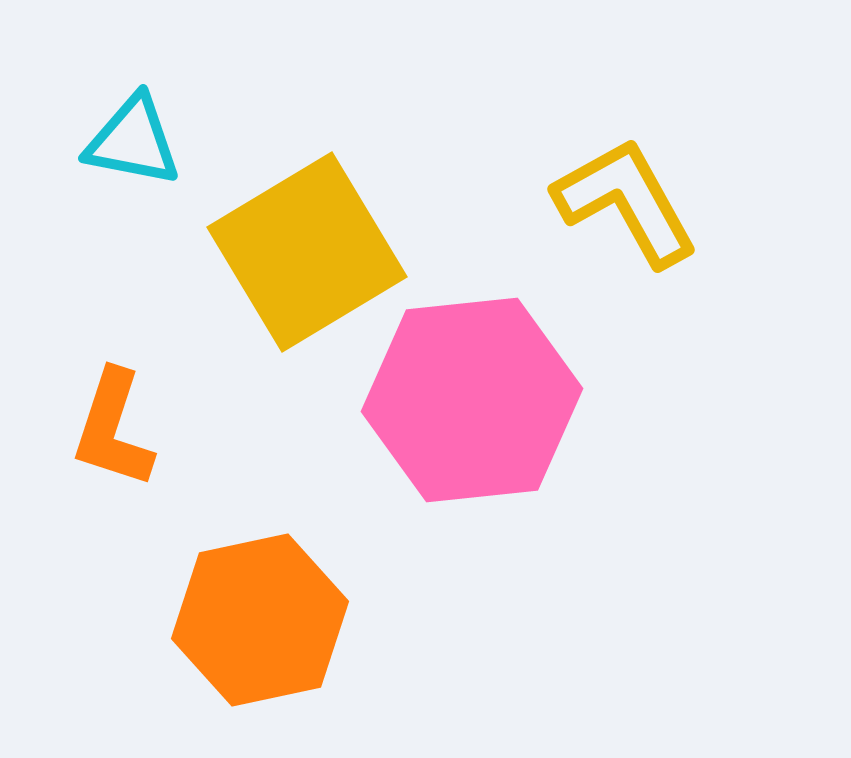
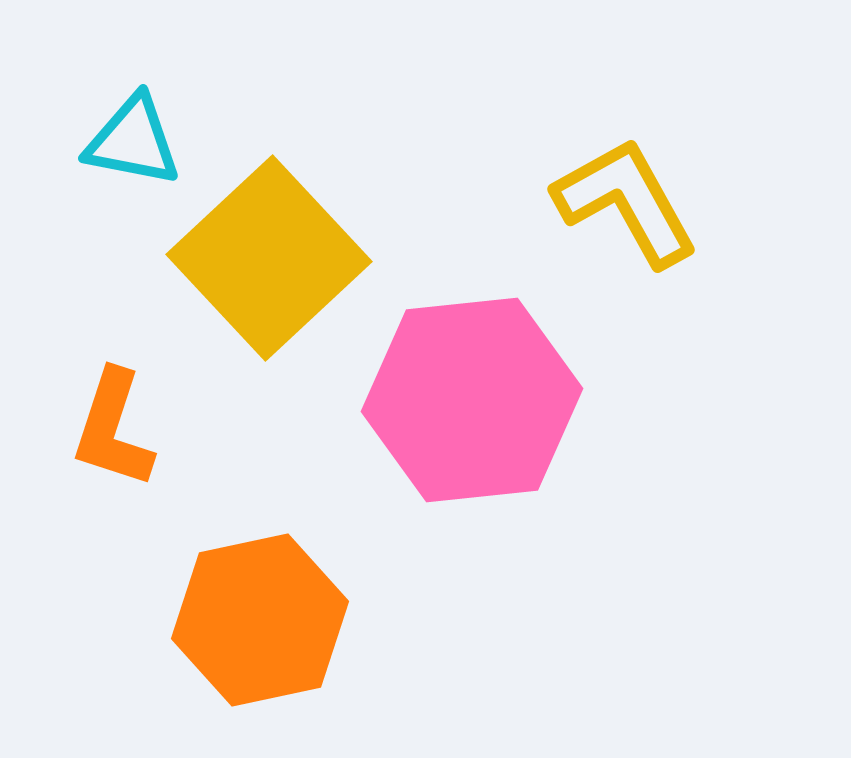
yellow square: moved 38 px left, 6 px down; rotated 12 degrees counterclockwise
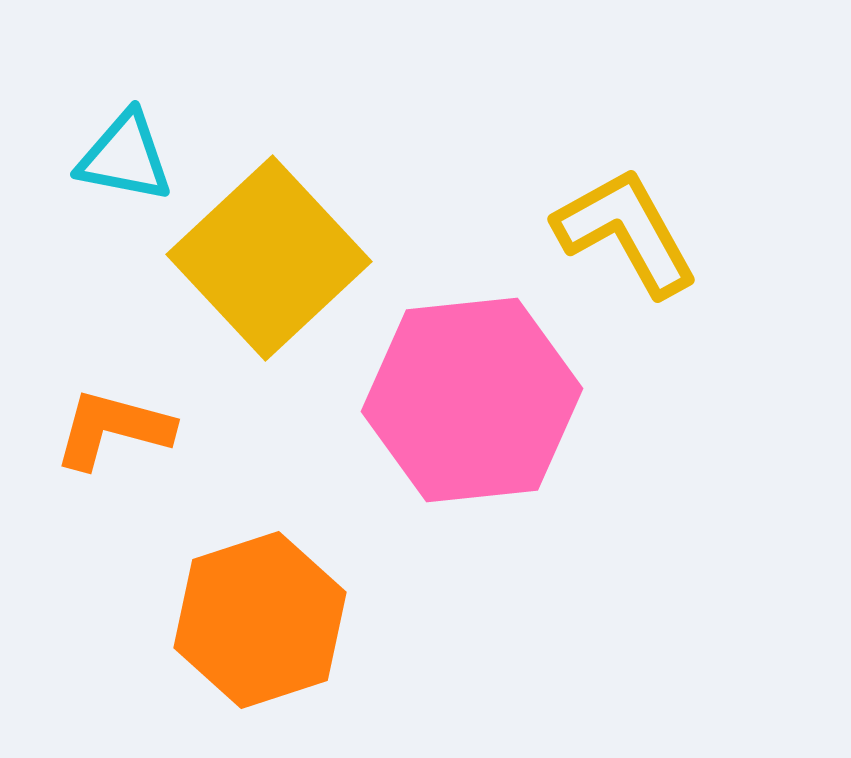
cyan triangle: moved 8 px left, 16 px down
yellow L-shape: moved 30 px down
orange L-shape: rotated 87 degrees clockwise
orange hexagon: rotated 6 degrees counterclockwise
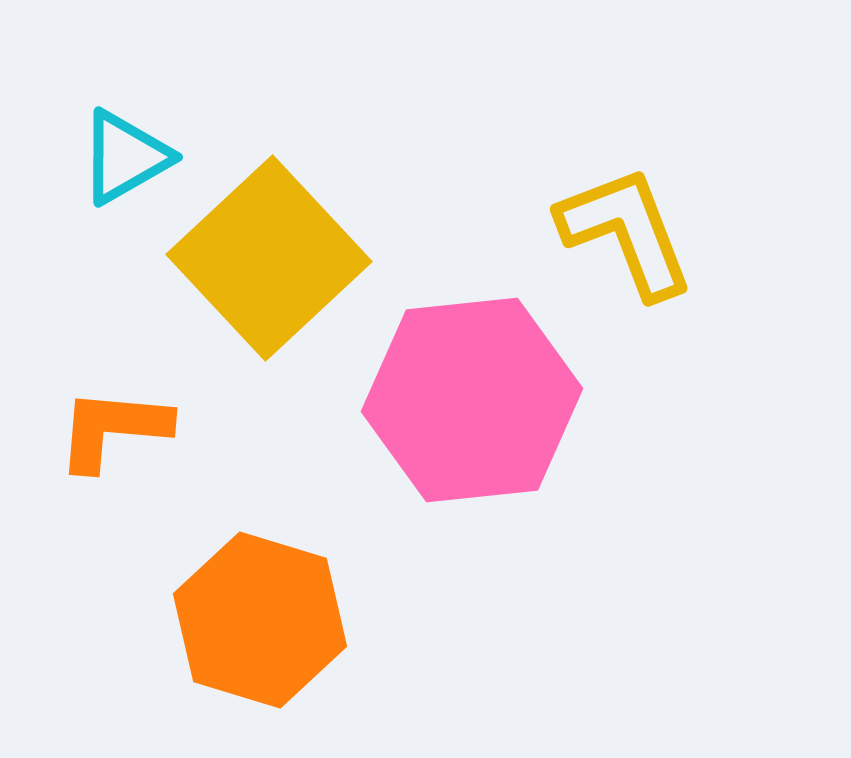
cyan triangle: rotated 41 degrees counterclockwise
yellow L-shape: rotated 8 degrees clockwise
orange L-shape: rotated 10 degrees counterclockwise
orange hexagon: rotated 25 degrees counterclockwise
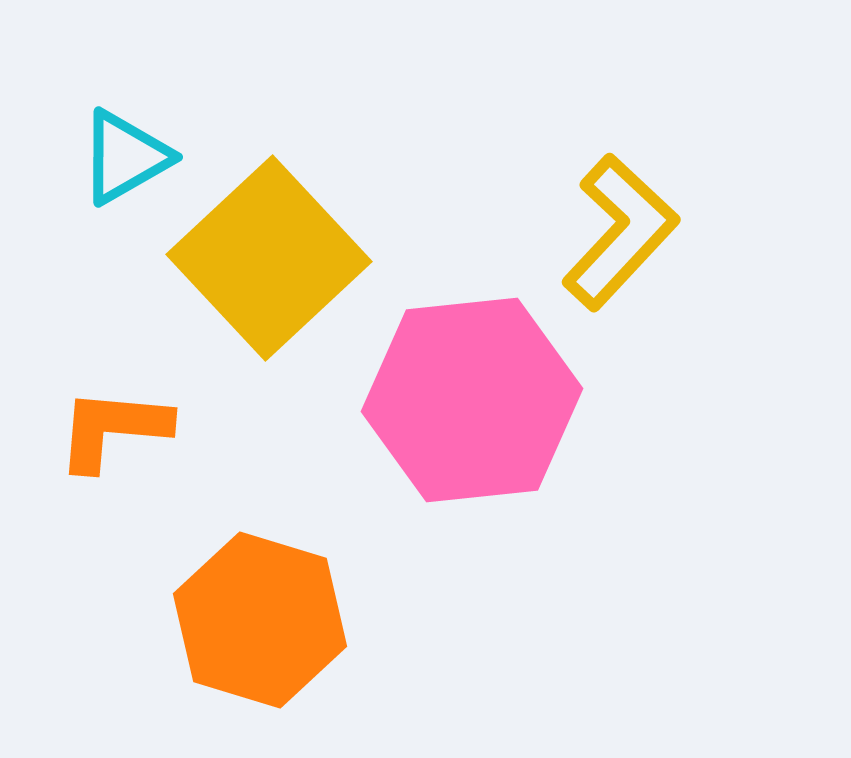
yellow L-shape: moved 6 px left; rotated 64 degrees clockwise
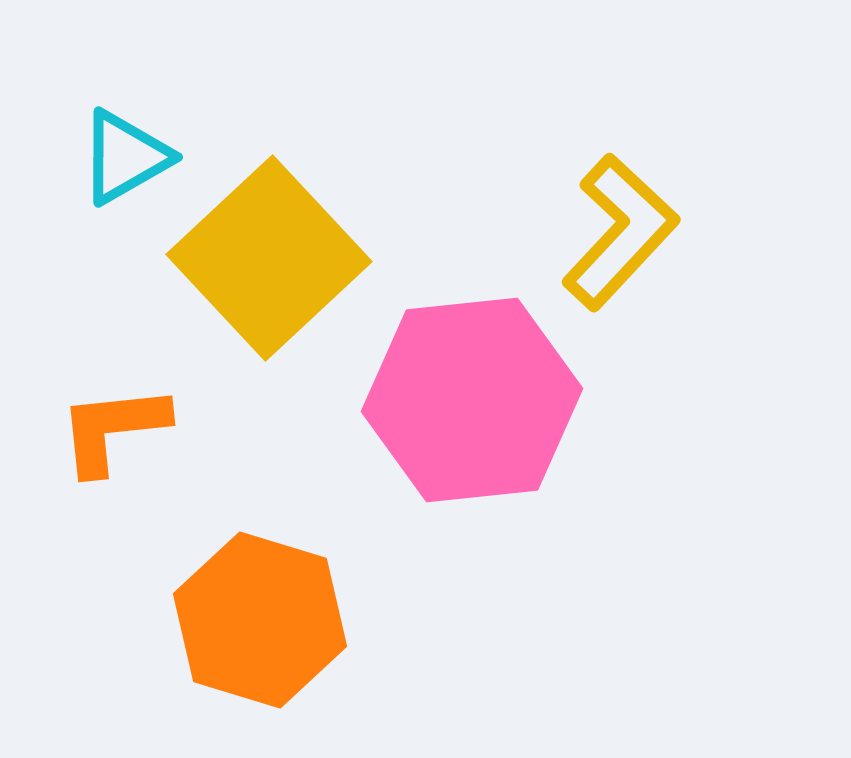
orange L-shape: rotated 11 degrees counterclockwise
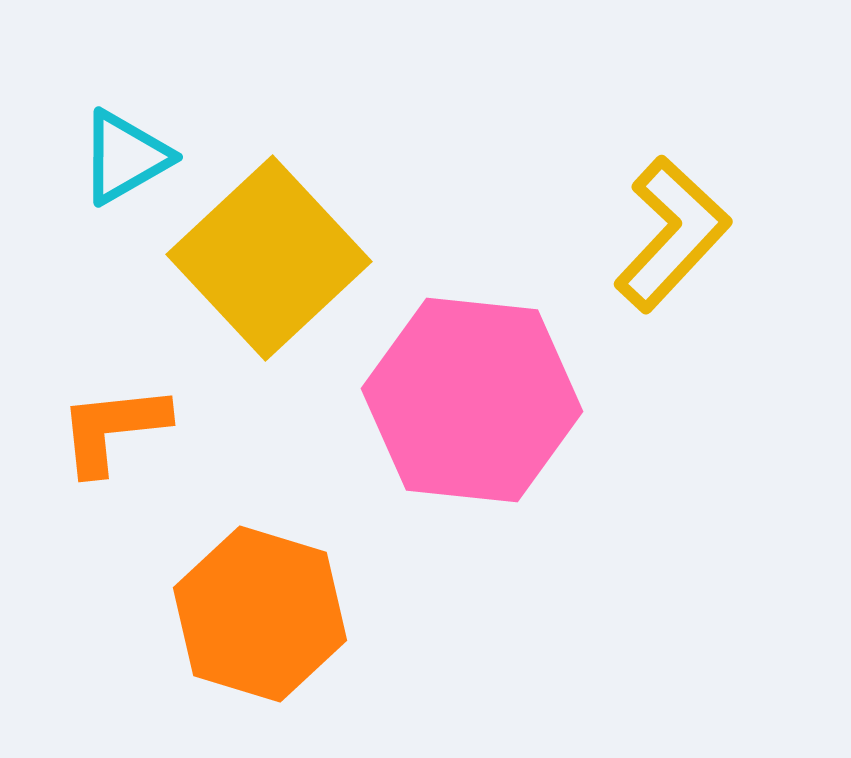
yellow L-shape: moved 52 px right, 2 px down
pink hexagon: rotated 12 degrees clockwise
orange hexagon: moved 6 px up
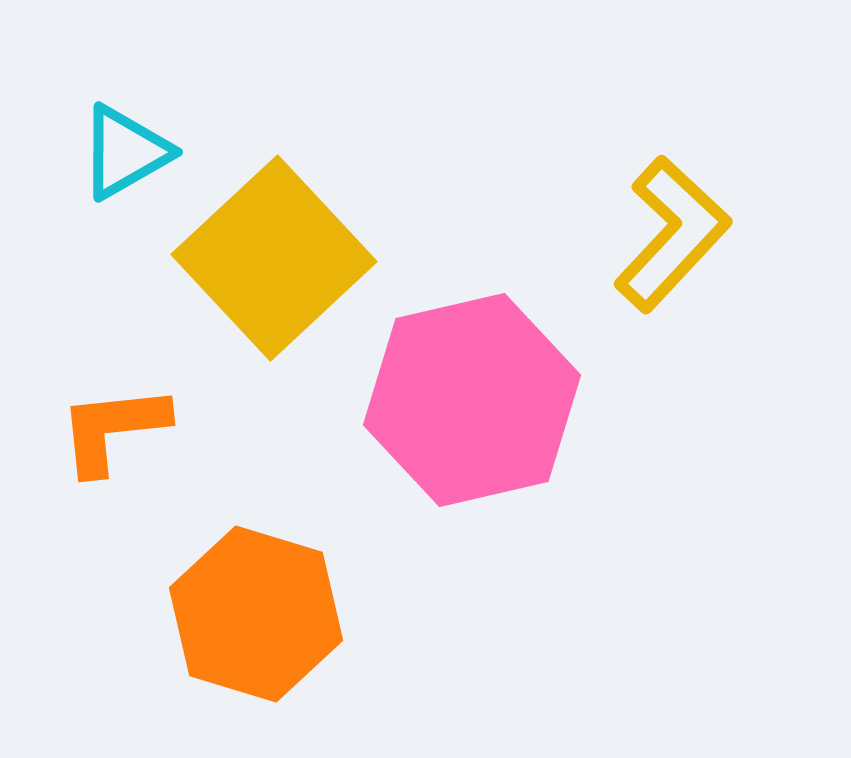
cyan triangle: moved 5 px up
yellow square: moved 5 px right
pink hexagon: rotated 19 degrees counterclockwise
orange hexagon: moved 4 px left
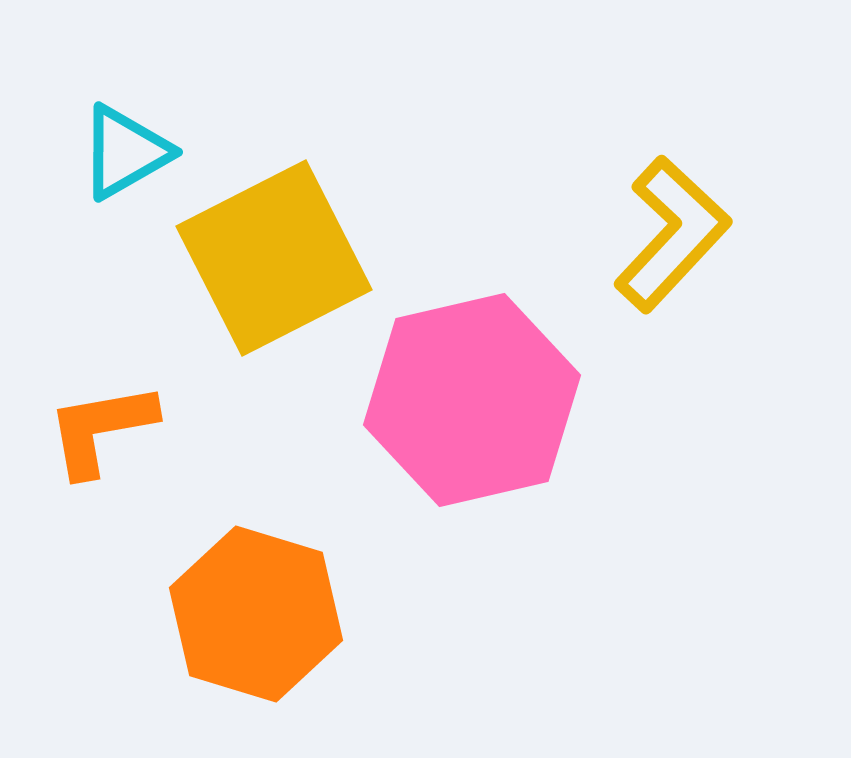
yellow square: rotated 16 degrees clockwise
orange L-shape: moved 12 px left; rotated 4 degrees counterclockwise
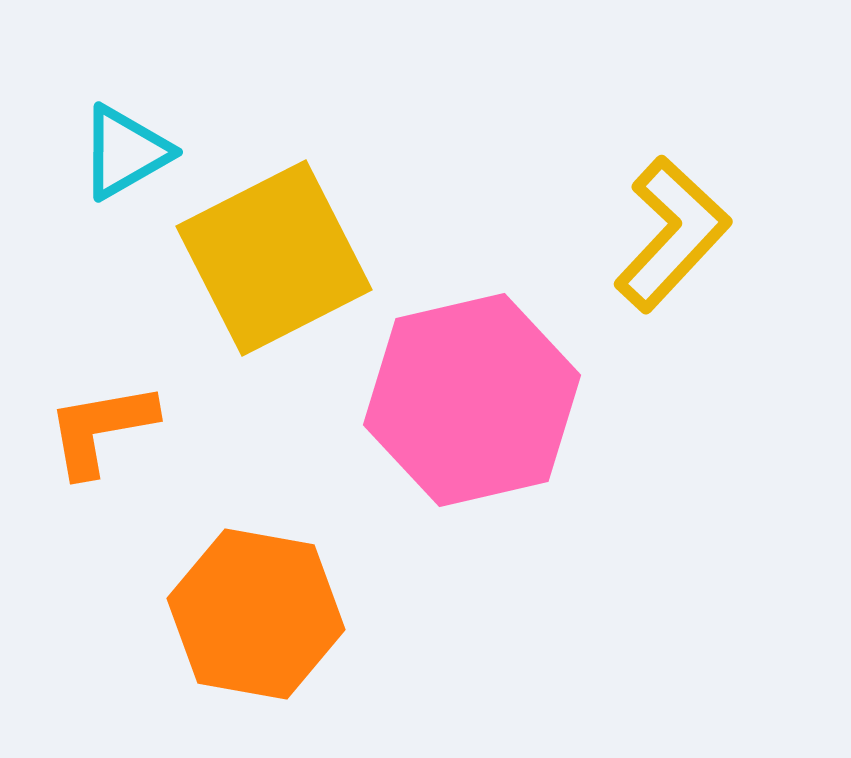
orange hexagon: rotated 7 degrees counterclockwise
